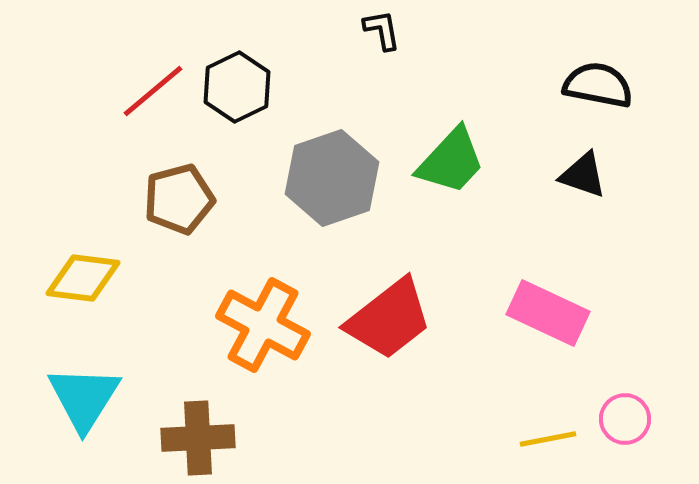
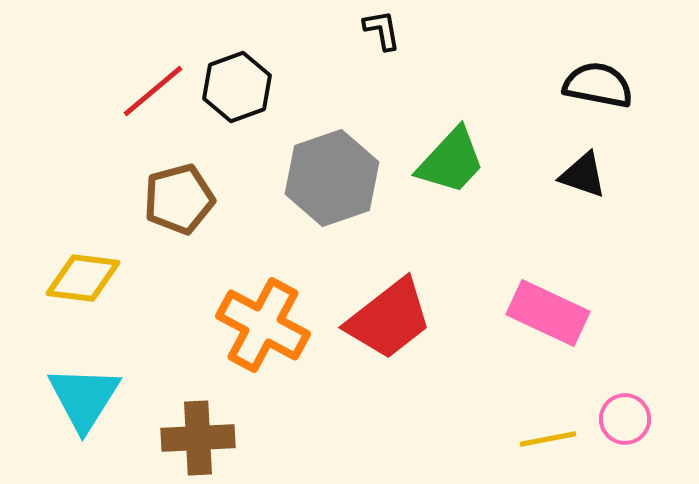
black hexagon: rotated 6 degrees clockwise
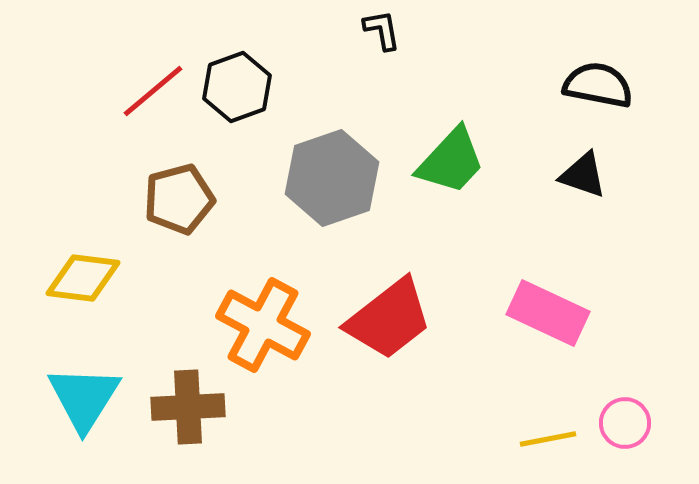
pink circle: moved 4 px down
brown cross: moved 10 px left, 31 px up
